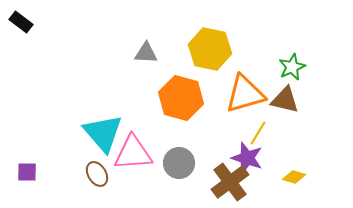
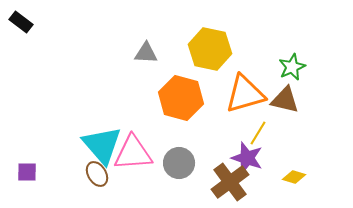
cyan triangle: moved 1 px left, 12 px down
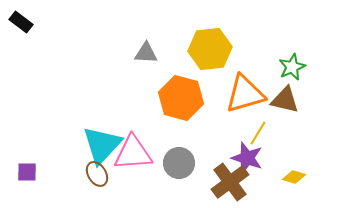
yellow hexagon: rotated 18 degrees counterclockwise
cyan triangle: rotated 24 degrees clockwise
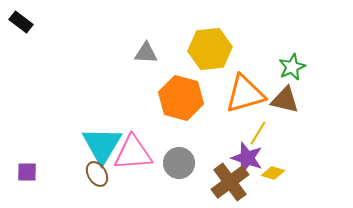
cyan triangle: rotated 12 degrees counterclockwise
yellow diamond: moved 21 px left, 4 px up
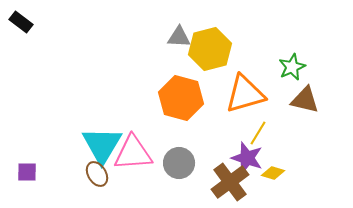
yellow hexagon: rotated 9 degrees counterclockwise
gray triangle: moved 33 px right, 16 px up
brown triangle: moved 20 px right
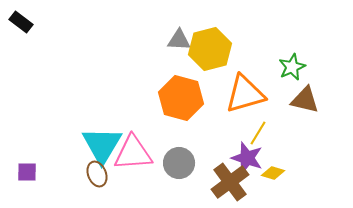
gray triangle: moved 3 px down
brown ellipse: rotated 10 degrees clockwise
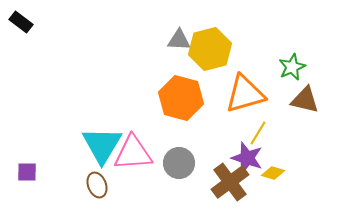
brown ellipse: moved 11 px down
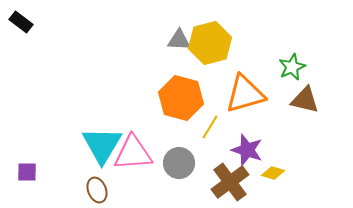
yellow hexagon: moved 6 px up
yellow line: moved 48 px left, 6 px up
purple star: moved 8 px up
brown ellipse: moved 5 px down
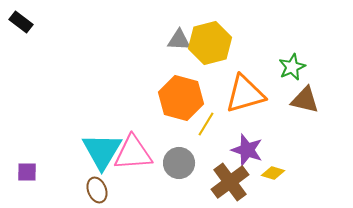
yellow line: moved 4 px left, 3 px up
cyan triangle: moved 6 px down
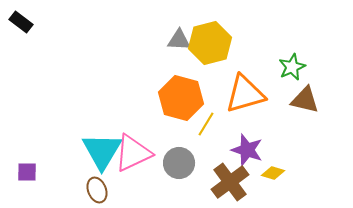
pink triangle: rotated 21 degrees counterclockwise
